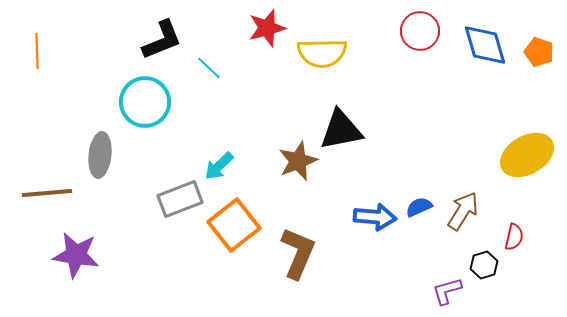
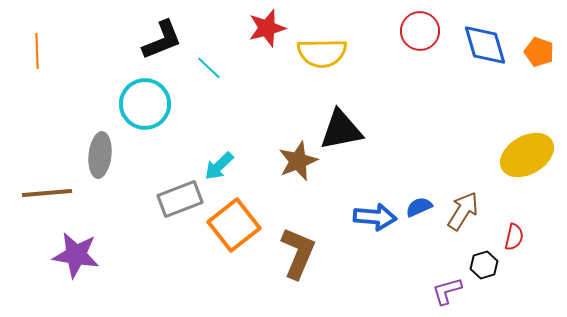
cyan circle: moved 2 px down
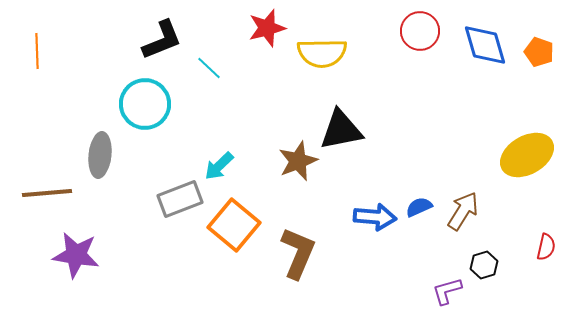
orange square: rotated 12 degrees counterclockwise
red semicircle: moved 32 px right, 10 px down
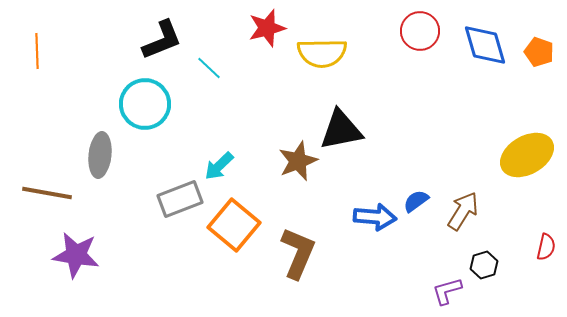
brown line: rotated 15 degrees clockwise
blue semicircle: moved 3 px left, 6 px up; rotated 12 degrees counterclockwise
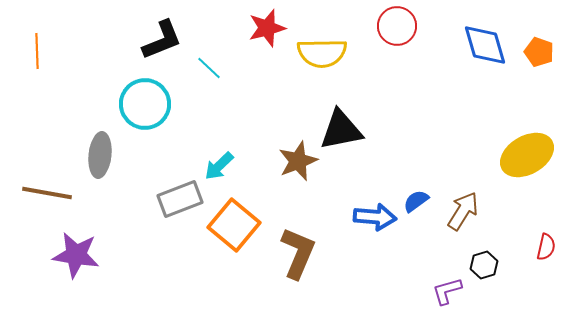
red circle: moved 23 px left, 5 px up
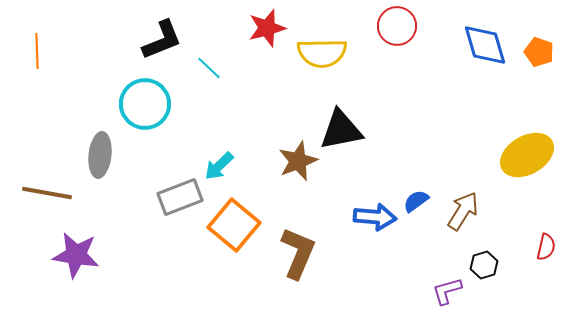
gray rectangle: moved 2 px up
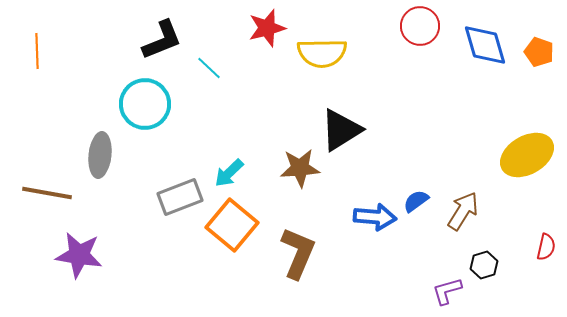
red circle: moved 23 px right
black triangle: rotated 21 degrees counterclockwise
brown star: moved 2 px right, 7 px down; rotated 18 degrees clockwise
cyan arrow: moved 10 px right, 7 px down
orange square: moved 2 px left
purple star: moved 3 px right
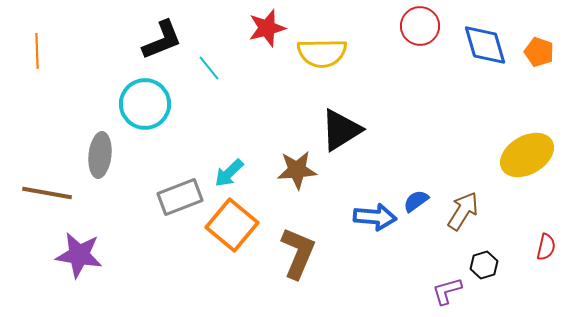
cyan line: rotated 8 degrees clockwise
brown star: moved 3 px left, 2 px down
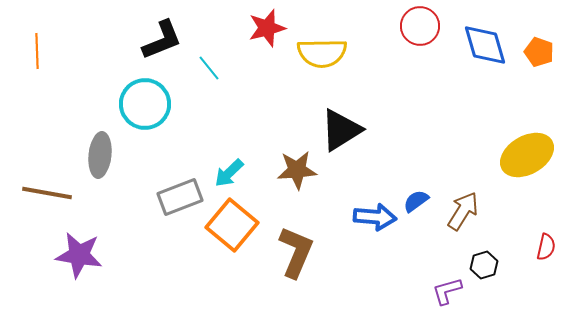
brown L-shape: moved 2 px left, 1 px up
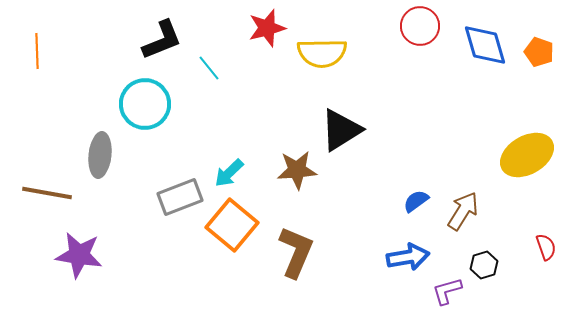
blue arrow: moved 33 px right, 40 px down; rotated 15 degrees counterclockwise
red semicircle: rotated 32 degrees counterclockwise
